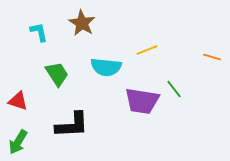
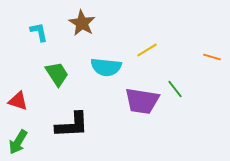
yellow line: rotated 10 degrees counterclockwise
green line: moved 1 px right
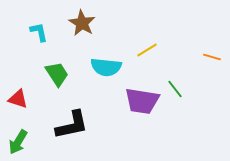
red triangle: moved 2 px up
black L-shape: rotated 9 degrees counterclockwise
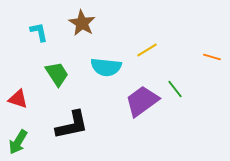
purple trapezoid: rotated 135 degrees clockwise
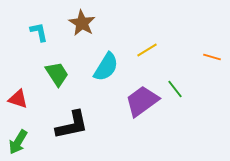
cyan semicircle: rotated 64 degrees counterclockwise
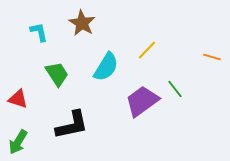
yellow line: rotated 15 degrees counterclockwise
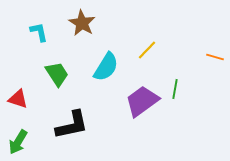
orange line: moved 3 px right
green line: rotated 48 degrees clockwise
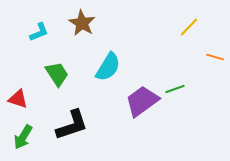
cyan L-shape: rotated 80 degrees clockwise
yellow line: moved 42 px right, 23 px up
cyan semicircle: moved 2 px right
green line: rotated 60 degrees clockwise
black L-shape: rotated 6 degrees counterclockwise
green arrow: moved 5 px right, 5 px up
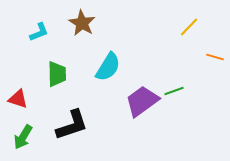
green trapezoid: rotated 32 degrees clockwise
green line: moved 1 px left, 2 px down
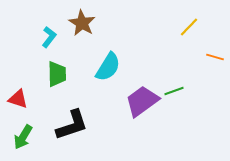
cyan L-shape: moved 10 px right, 5 px down; rotated 30 degrees counterclockwise
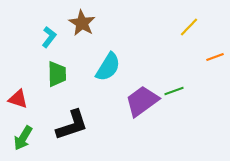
orange line: rotated 36 degrees counterclockwise
green arrow: moved 1 px down
